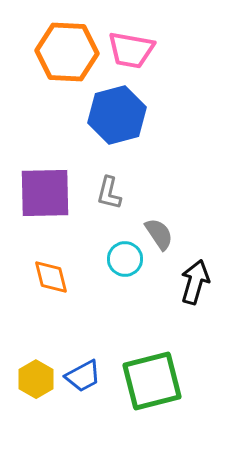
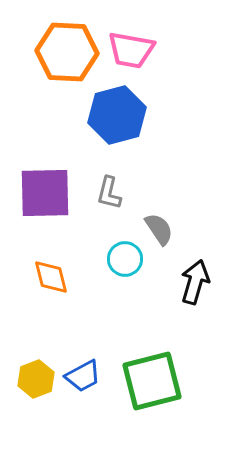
gray semicircle: moved 5 px up
yellow hexagon: rotated 9 degrees clockwise
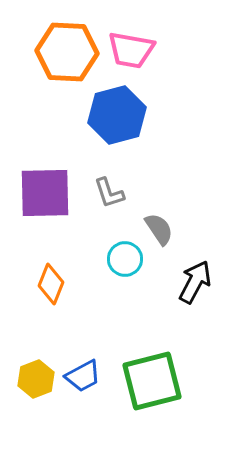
gray L-shape: rotated 32 degrees counterclockwise
orange diamond: moved 7 px down; rotated 36 degrees clockwise
black arrow: rotated 12 degrees clockwise
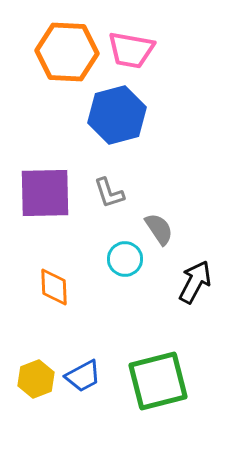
orange diamond: moved 3 px right, 3 px down; rotated 24 degrees counterclockwise
green square: moved 6 px right
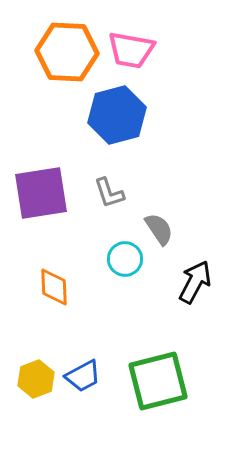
purple square: moved 4 px left; rotated 8 degrees counterclockwise
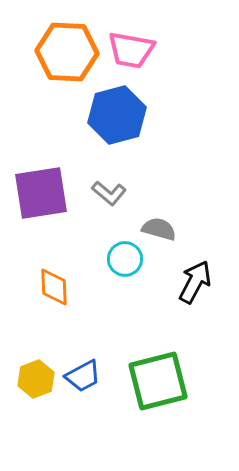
gray L-shape: rotated 32 degrees counterclockwise
gray semicircle: rotated 40 degrees counterclockwise
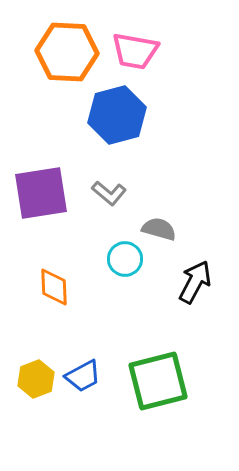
pink trapezoid: moved 4 px right, 1 px down
